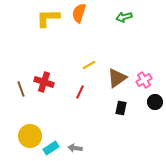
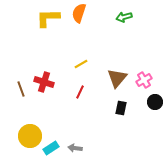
yellow line: moved 8 px left, 1 px up
brown triangle: rotated 15 degrees counterclockwise
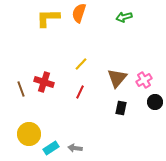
yellow line: rotated 16 degrees counterclockwise
yellow circle: moved 1 px left, 2 px up
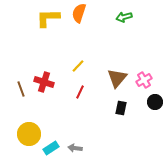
yellow line: moved 3 px left, 2 px down
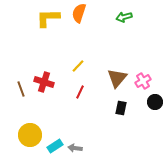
pink cross: moved 1 px left, 1 px down
yellow circle: moved 1 px right, 1 px down
cyan rectangle: moved 4 px right, 2 px up
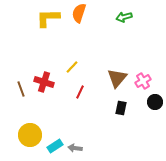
yellow line: moved 6 px left, 1 px down
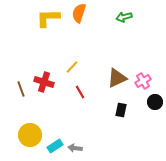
brown triangle: rotated 25 degrees clockwise
red line: rotated 56 degrees counterclockwise
black rectangle: moved 2 px down
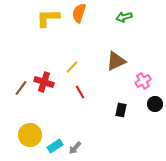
brown triangle: moved 1 px left, 17 px up
brown line: moved 1 px up; rotated 56 degrees clockwise
black circle: moved 2 px down
gray arrow: rotated 56 degrees counterclockwise
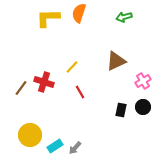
black circle: moved 12 px left, 3 px down
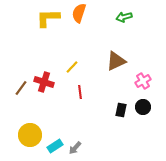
red line: rotated 24 degrees clockwise
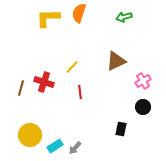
brown line: rotated 21 degrees counterclockwise
black rectangle: moved 19 px down
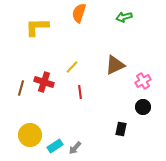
yellow L-shape: moved 11 px left, 9 px down
brown triangle: moved 1 px left, 4 px down
